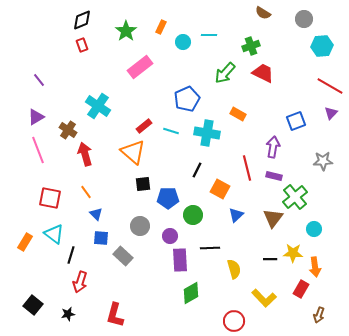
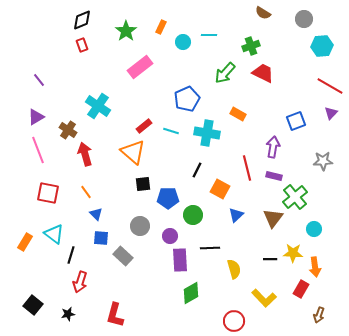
red square at (50, 198): moved 2 px left, 5 px up
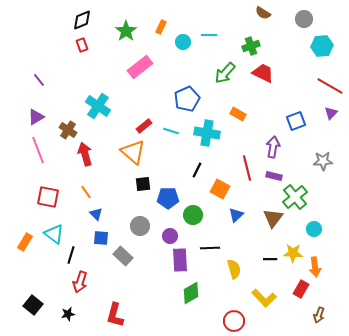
red square at (48, 193): moved 4 px down
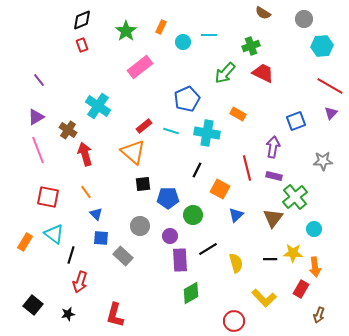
black line at (210, 248): moved 2 px left, 1 px down; rotated 30 degrees counterclockwise
yellow semicircle at (234, 269): moved 2 px right, 6 px up
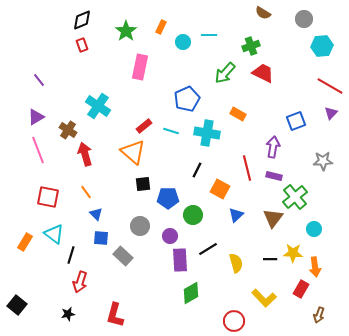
pink rectangle at (140, 67): rotated 40 degrees counterclockwise
black square at (33, 305): moved 16 px left
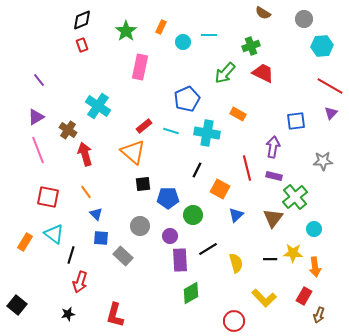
blue square at (296, 121): rotated 12 degrees clockwise
red rectangle at (301, 289): moved 3 px right, 7 px down
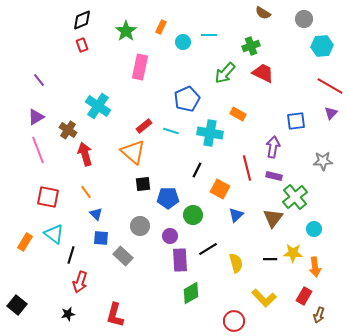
cyan cross at (207, 133): moved 3 px right
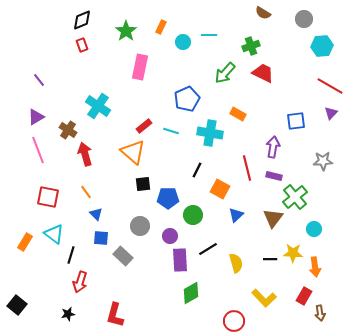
brown arrow at (319, 315): moved 1 px right, 2 px up; rotated 28 degrees counterclockwise
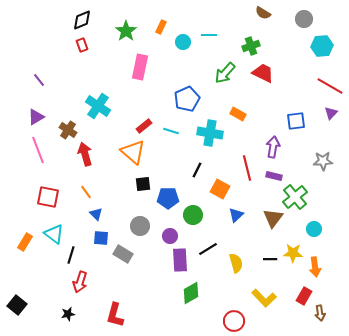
gray rectangle at (123, 256): moved 2 px up; rotated 12 degrees counterclockwise
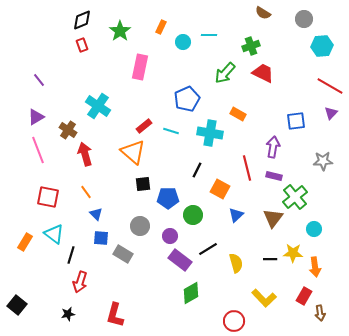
green star at (126, 31): moved 6 px left
purple rectangle at (180, 260): rotated 50 degrees counterclockwise
